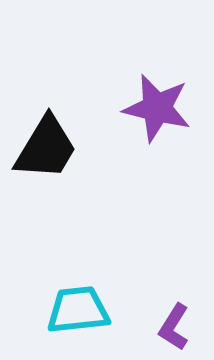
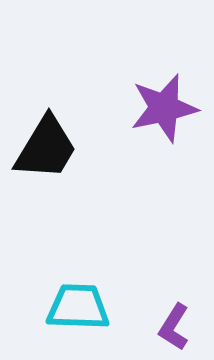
purple star: moved 7 px right; rotated 26 degrees counterclockwise
cyan trapezoid: moved 3 px up; rotated 8 degrees clockwise
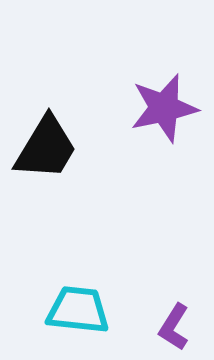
cyan trapezoid: moved 3 px down; rotated 4 degrees clockwise
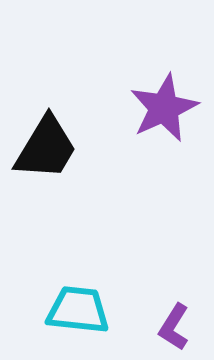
purple star: rotated 12 degrees counterclockwise
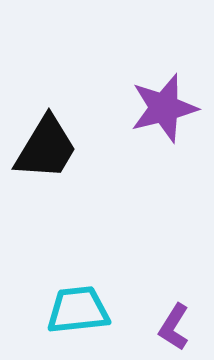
purple star: rotated 10 degrees clockwise
cyan trapezoid: rotated 12 degrees counterclockwise
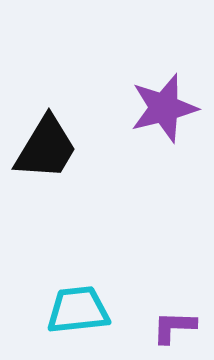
purple L-shape: rotated 60 degrees clockwise
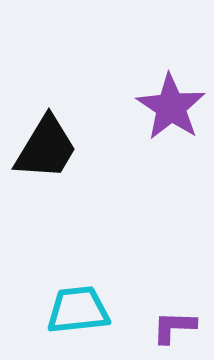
purple star: moved 7 px right, 1 px up; rotated 24 degrees counterclockwise
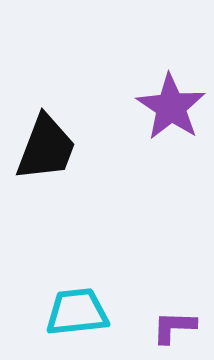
black trapezoid: rotated 10 degrees counterclockwise
cyan trapezoid: moved 1 px left, 2 px down
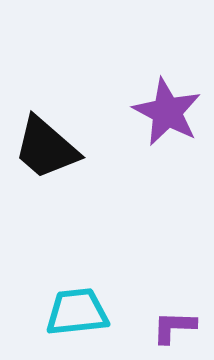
purple star: moved 4 px left, 5 px down; rotated 6 degrees counterclockwise
black trapezoid: rotated 110 degrees clockwise
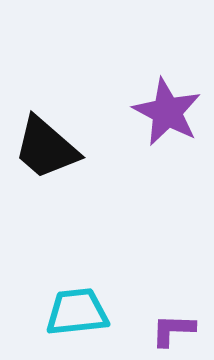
purple L-shape: moved 1 px left, 3 px down
